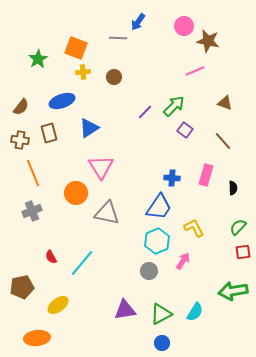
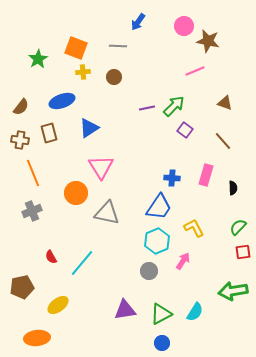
gray line at (118, 38): moved 8 px down
purple line at (145, 112): moved 2 px right, 4 px up; rotated 35 degrees clockwise
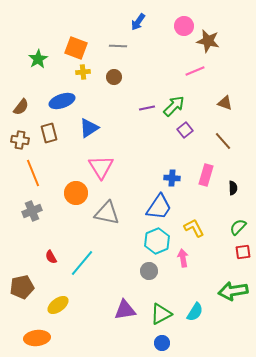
purple square at (185, 130): rotated 14 degrees clockwise
pink arrow at (183, 261): moved 3 px up; rotated 42 degrees counterclockwise
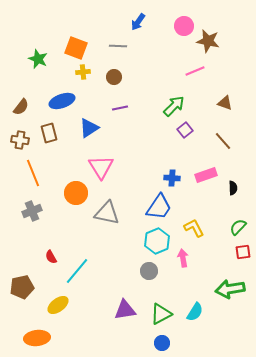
green star at (38, 59): rotated 18 degrees counterclockwise
purple line at (147, 108): moved 27 px left
pink rectangle at (206, 175): rotated 55 degrees clockwise
cyan line at (82, 263): moved 5 px left, 8 px down
green arrow at (233, 291): moved 3 px left, 2 px up
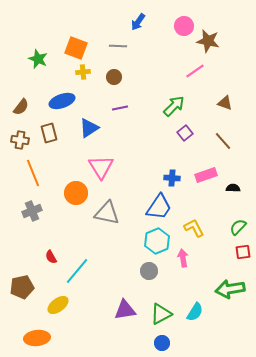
pink line at (195, 71): rotated 12 degrees counterclockwise
purple square at (185, 130): moved 3 px down
black semicircle at (233, 188): rotated 88 degrees counterclockwise
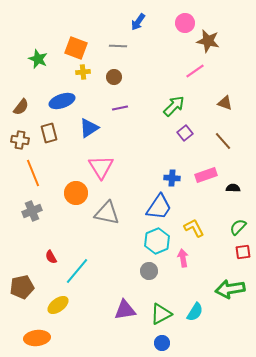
pink circle at (184, 26): moved 1 px right, 3 px up
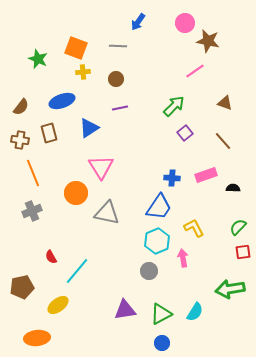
brown circle at (114, 77): moved 2 px right, 2 px down
